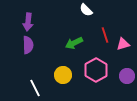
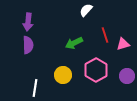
white semicircle: rotated 88 degrees clockwise
white line: rotated 36 degrees clockwise
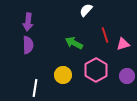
green arrow: rotated 54 degrees clockwise
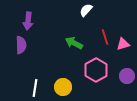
purple arrow: moved 1 px up
red line: moved 2 px down
purple semicircle: moved 7 px left
yellow circle: moved 12 px down
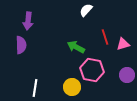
green arrow: moved 2 px right, 4 px down
pink hexagon: moved 4 px left; rotated 20 degrees counterclockwise
purple circle: moved 1 px up
yellow circle: moved 9 px right
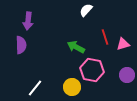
white line: rotated 30 degrees clockwise
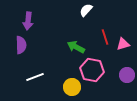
white line: moved 11 px up; rotated 30 degrees clockwise
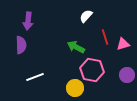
white semicircle: moved 6 px down
yellow circle: moved 3 px right, 1 px down
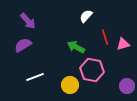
purple arrow: rotated 48 degrees counterclockwise
purple semicircle: moved 2 px right; rotated 120 degrees counterclockwise
purple circle: moved 11 px down
yellow circle: moved 5 px left, 3 px up
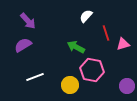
red line: moved 1 px right, 4 px up
